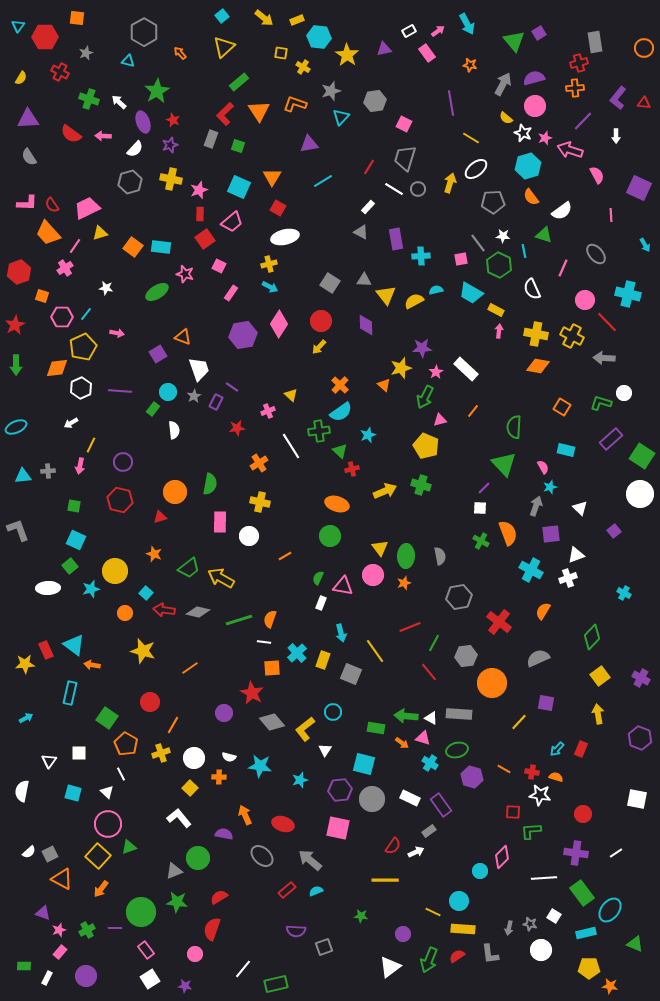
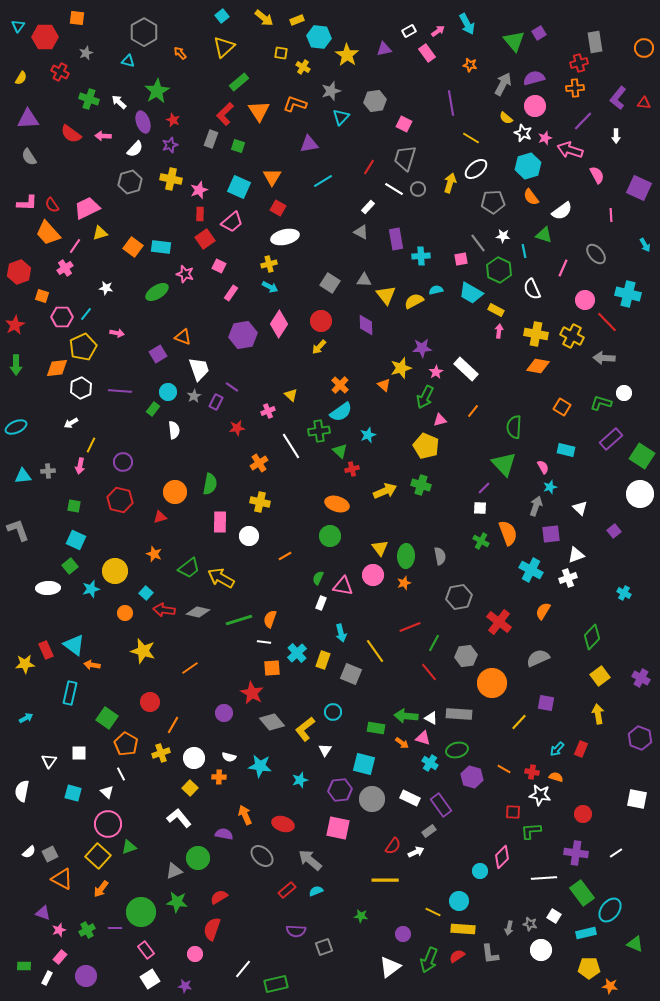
green hexagon at (499, 265): moved 5 px down
pink rectangle at (60, 952): moved 5 px down
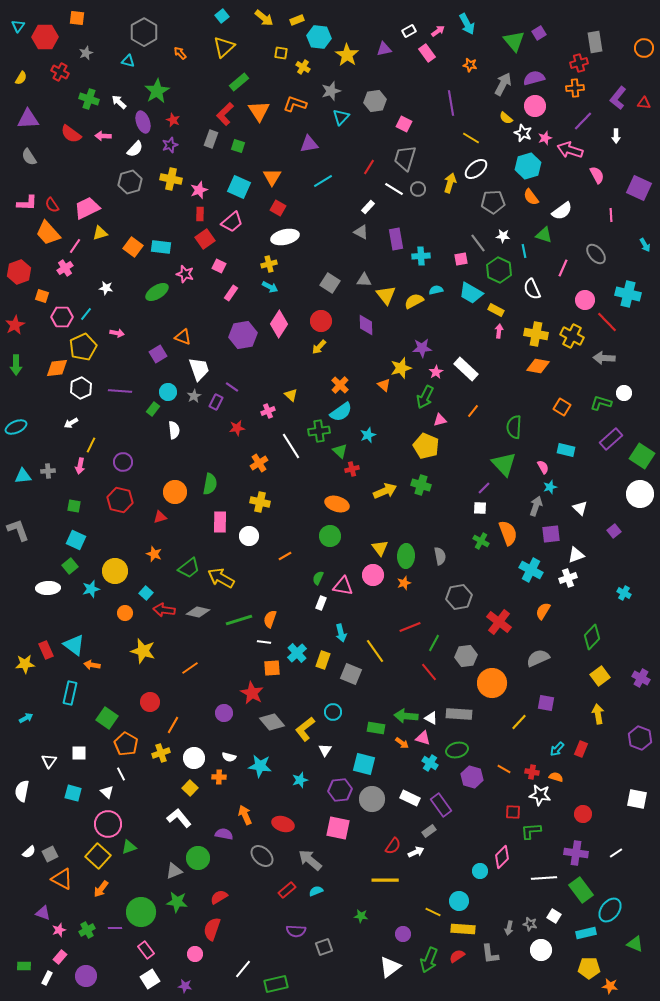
green rectangle at (582, 893): moved 1 px left, 3 px up
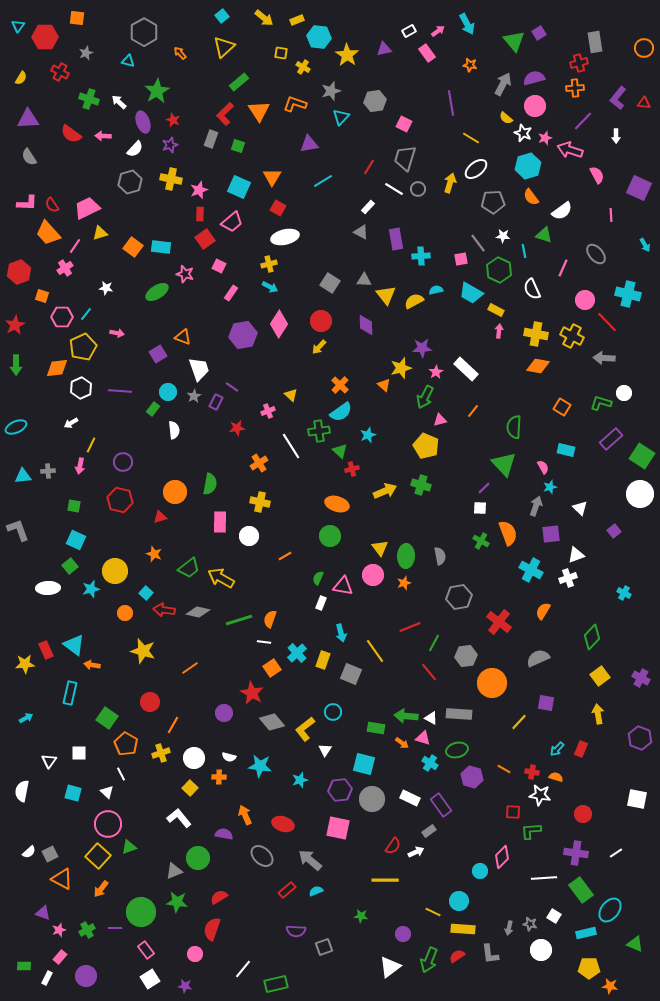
orange square at (272, 668): rotated 30 degrees counterclockwise
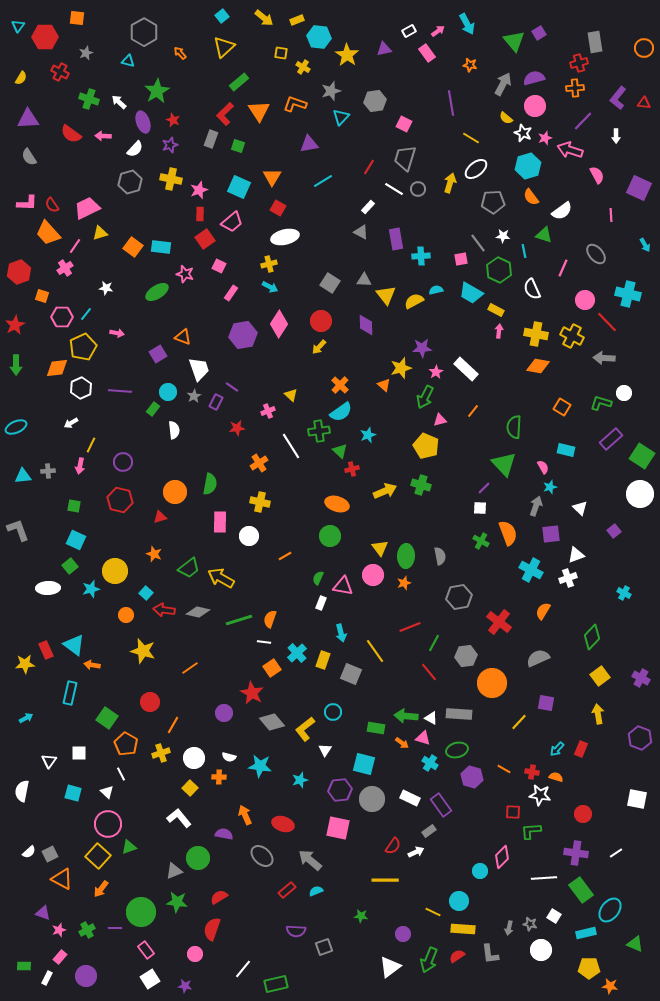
orange circle at (125, 613): moved 1 px right, 2 px down
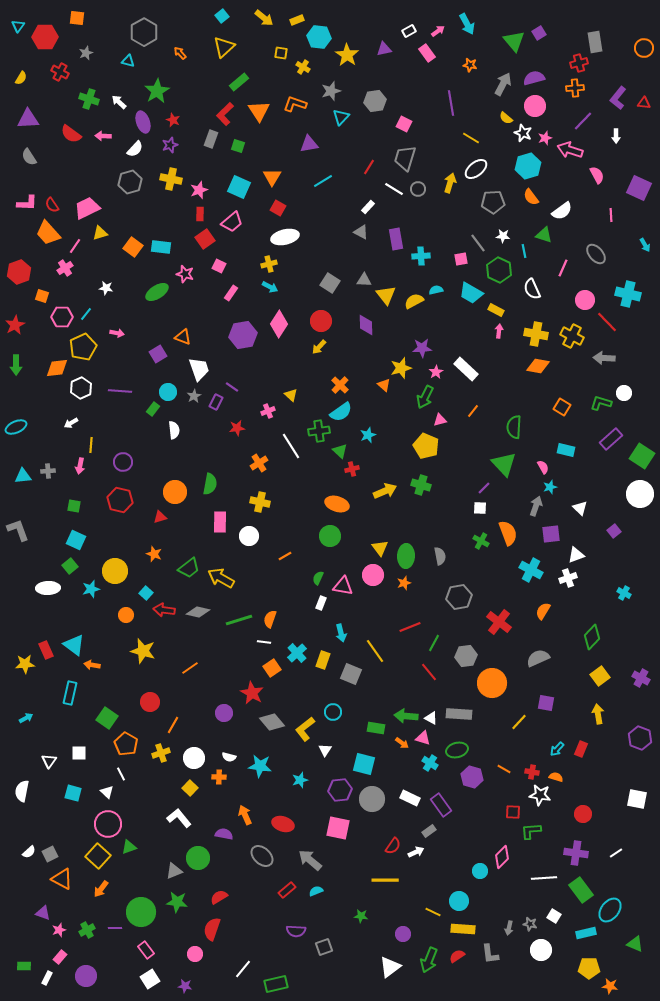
yellow line at (91, 445): rotated 21 degrees counterclockwise
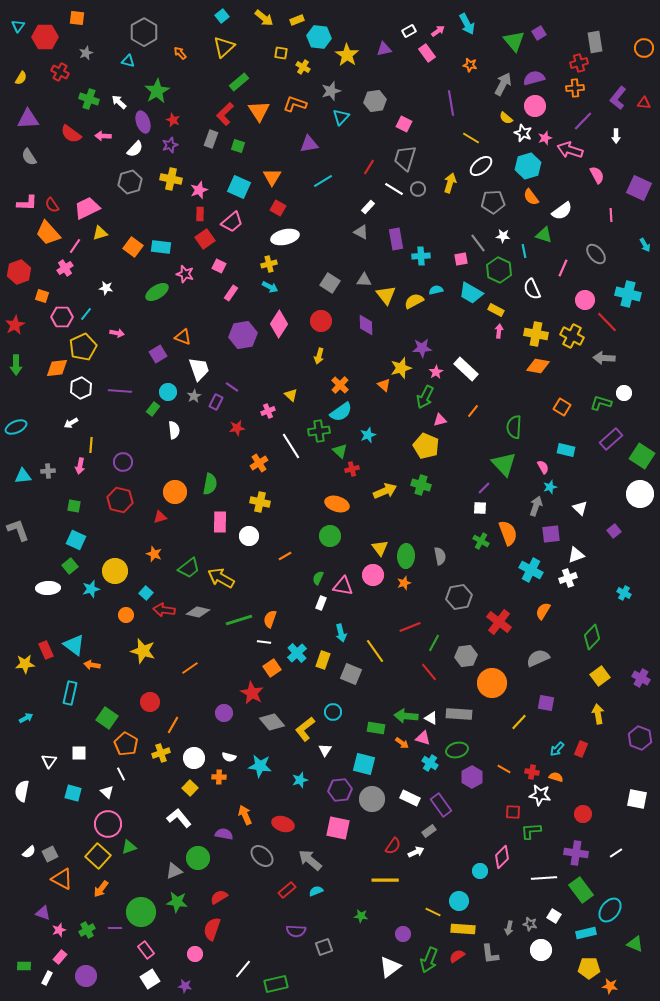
white ellipse at (476, 169): moved 5 px right, 3 px up
yellow arrow at (319, 347): moved 9 px down; rotated 28 degrees counterclockwise
purple hexagon at (472, 777): rotated 15 degrees clockwise
